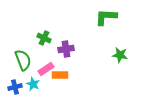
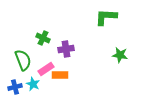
green cross: moved 1 px left
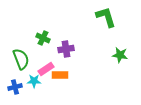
green L-shape: rotated 70 degrees clockwise
green semicircle: moved 2 px left, 1 px up
cyan star: moved 1 px right, 3 px up; rotated 24 degrees counterclockwise
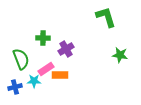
green cross: rotated 24 degrees counterclockwise
purple cross: rotated 21 degrees counterclockwise
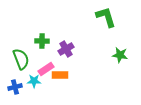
green cross: moved 1 px left, 3 px down
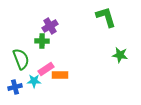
purple cross: moved 16 px left, 23 px up
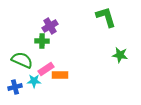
green semicircle: moved 1 px right, 1 px down; rotated 45 degrees counterclockwise
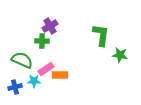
green L-shape: moved 5 px left, 18 px down; rotated 25 degrees clockwise
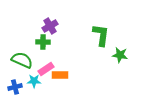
green cross: moved 1 px right, 1 px down
